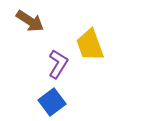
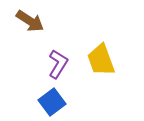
yellow trapezoid: moved 11 px right, 15 px down
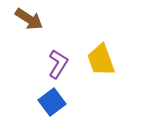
brown arrow: moved 1 px left, 2 px up
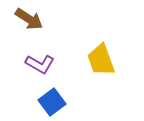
purple L-shape: moved 18 px left; rotated 88 degrees clockwise
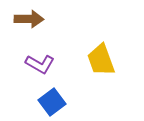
brown arrow: rotated 32 degrees counterclockwise
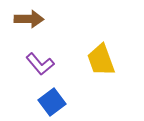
purple L-shape: rotated 20 degrees clockwise
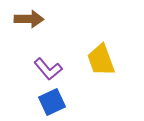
purple L-shape: moved 8 px right, 5 px down
blue square: rotated 12 degrees clockwise
